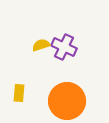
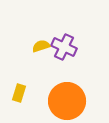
yellow semicircle: moved 1 px down
yellow rectangle: rotated 12 degrees clockwise
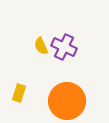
yellow semicircle: rotated 96 degrees counterclockwise
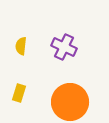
yellow semicircle: moved 20 px left; rotated 30 degrees clockwise
orange circle: moved 3 px right, 1 px down
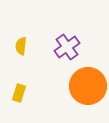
purple cross: moved 3 px right; rotated 30 degrees clockwise
orange circle: moved 18 px right, 16 px up
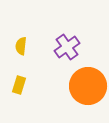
yellow rectangle: moved 8 px up
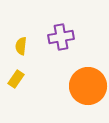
purple cross: moved 6 px left, 10 px up; rotated 25 degrees clockwise
yellow rectangle: moved 3 px left, 6 px up; rotated 18 degrees clockwise
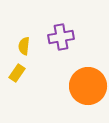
yellow semicircle: moved 3 px right
yellow rectangle: moved 1 px right, 6 px up
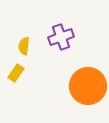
purple cross: rotated 10 degrees counterclockwise
yellow rectangle: moved 1 px left
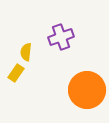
yellow semicircle: moved 2 px right, 6 px down
orange circle: moved 1 px left, 4 px down
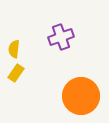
yellow semicircle: moved 12 px left, 3 px up
orange circle: moved 6 px left, 6 px down
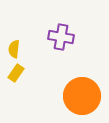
purple cross: rotated 30 degrees clockwise
orange circle: moved 1 px right
